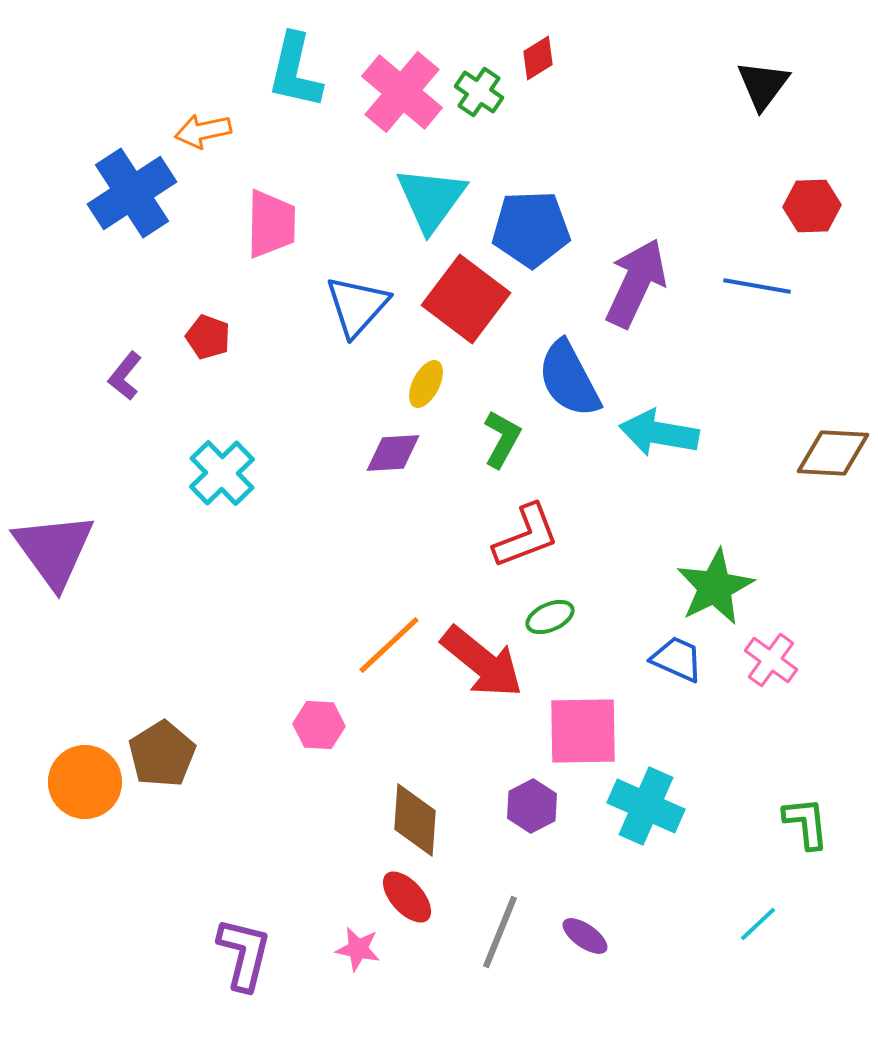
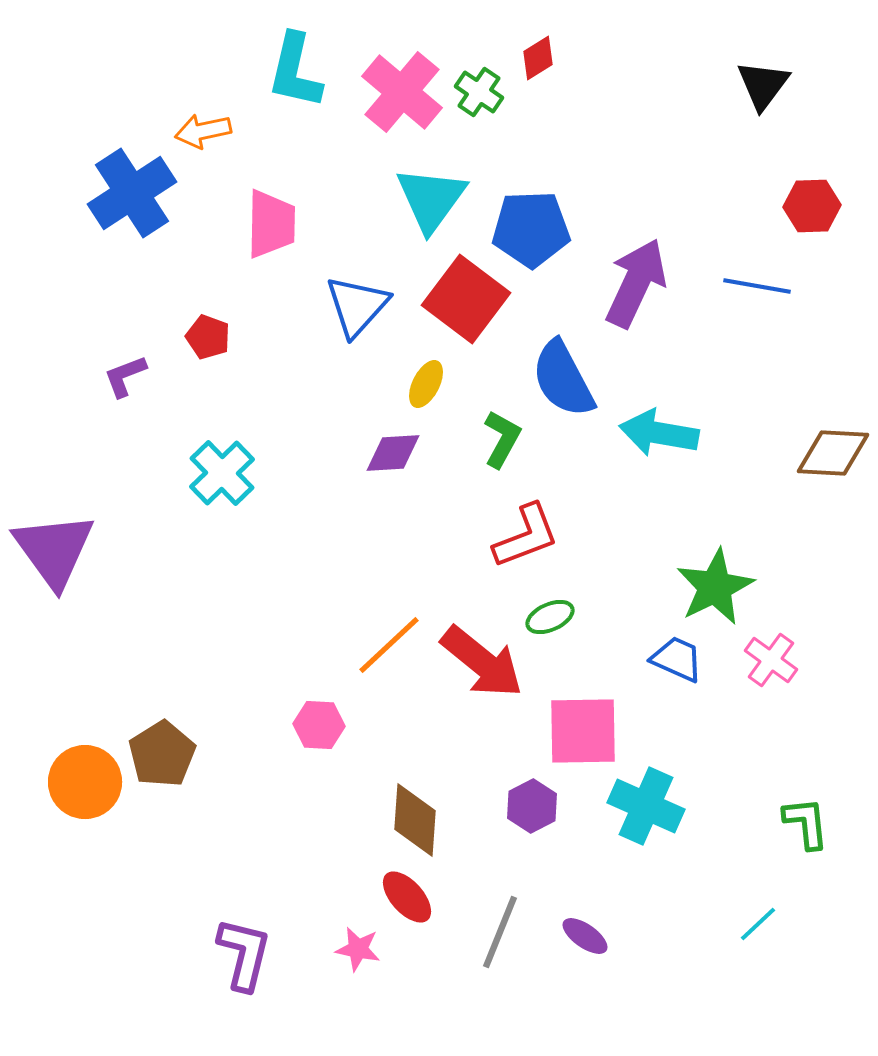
purple L-shape at (125, 376): rotated 30 degrees clockwise
blue semicircle at (569, 379): moved 6 px left
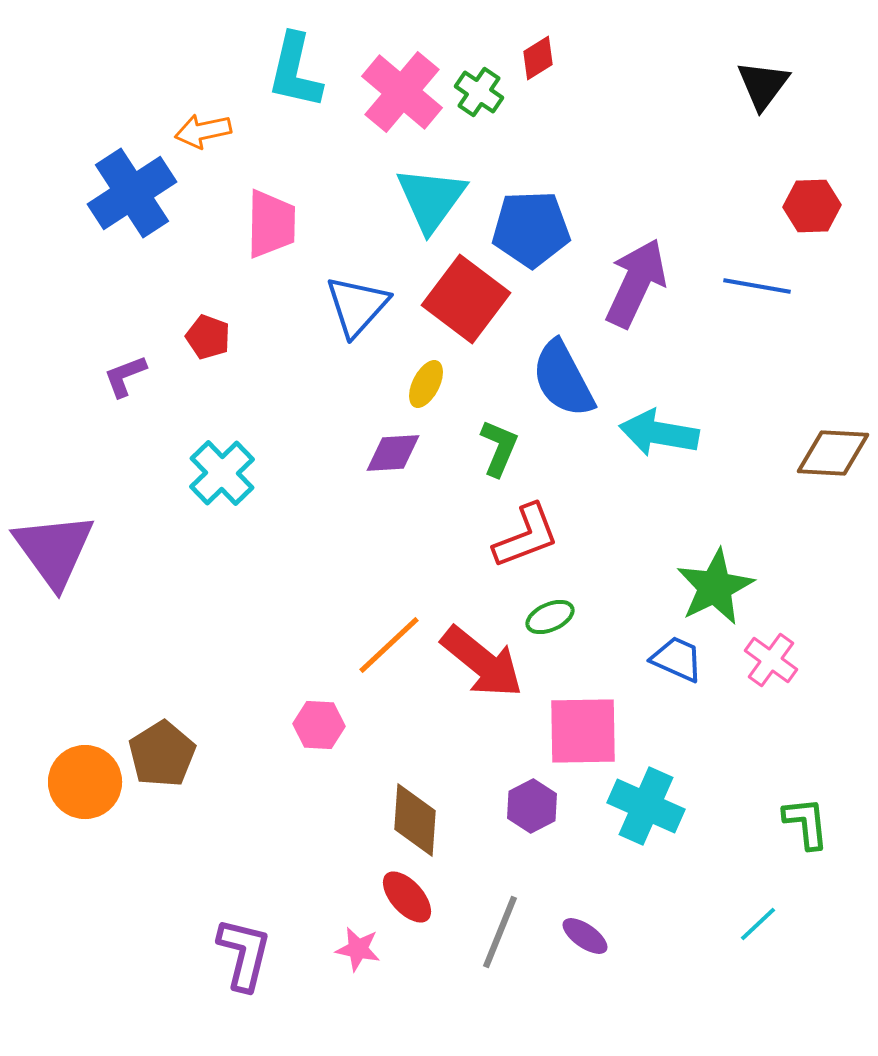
green L-shape at (502, 439): moved 3 px left, 9 px down; rotated 6 degrees counterclockwise
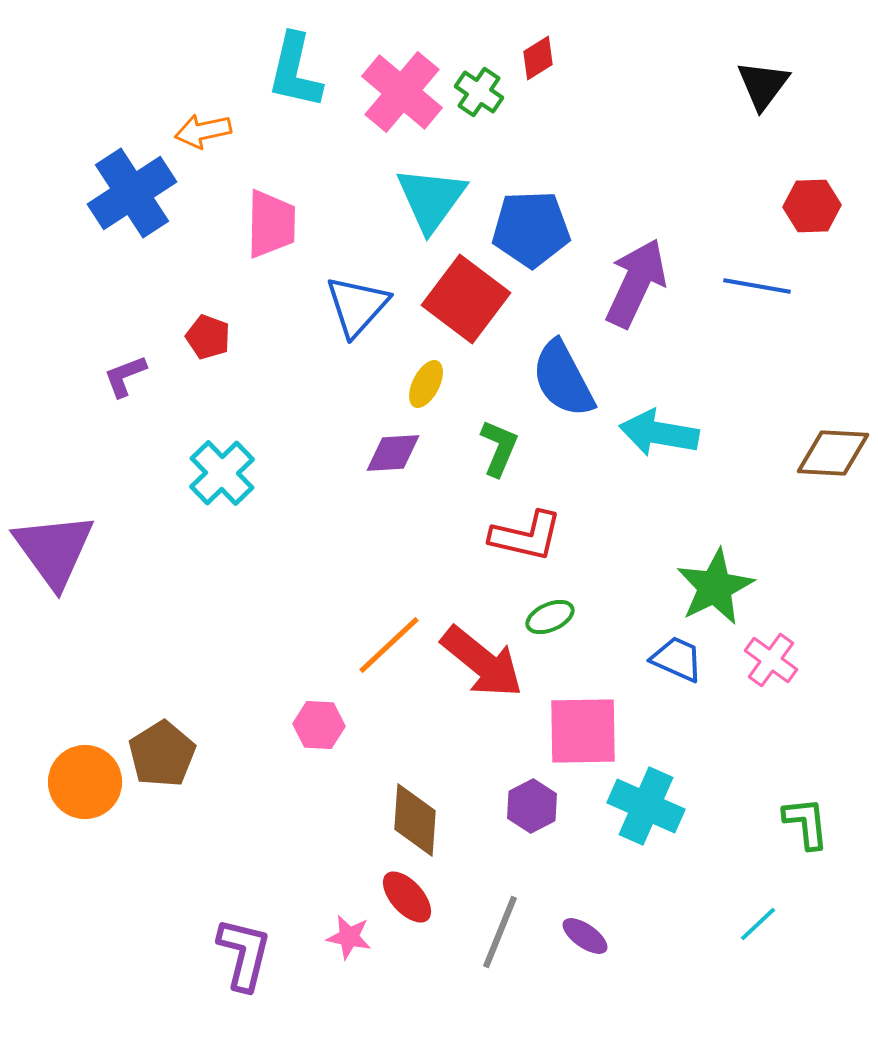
red L-shape at (526, 536): rotated 34 degrees clockwise
pink star at (358, 949): moved 9 px left, 12 px up
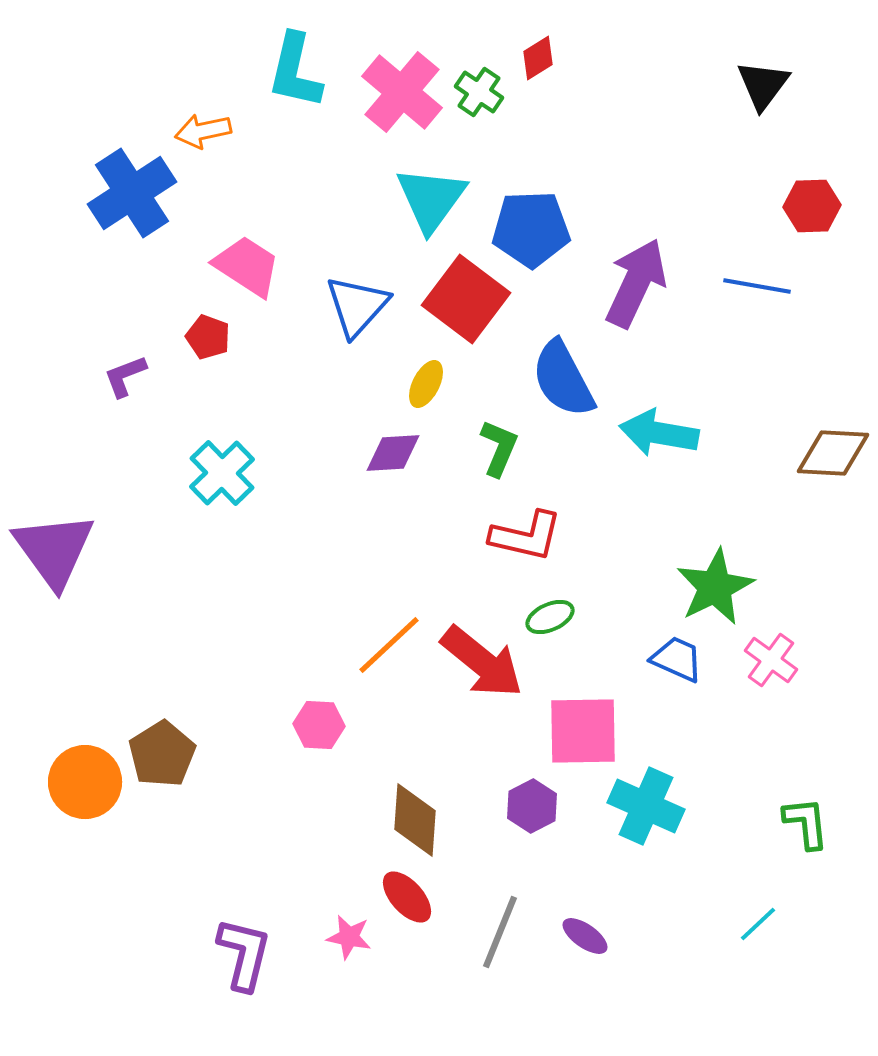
pink trapezoid at (271, 224): moved 24 px left, 42 px down; rotated 58 degrees counterclockwise
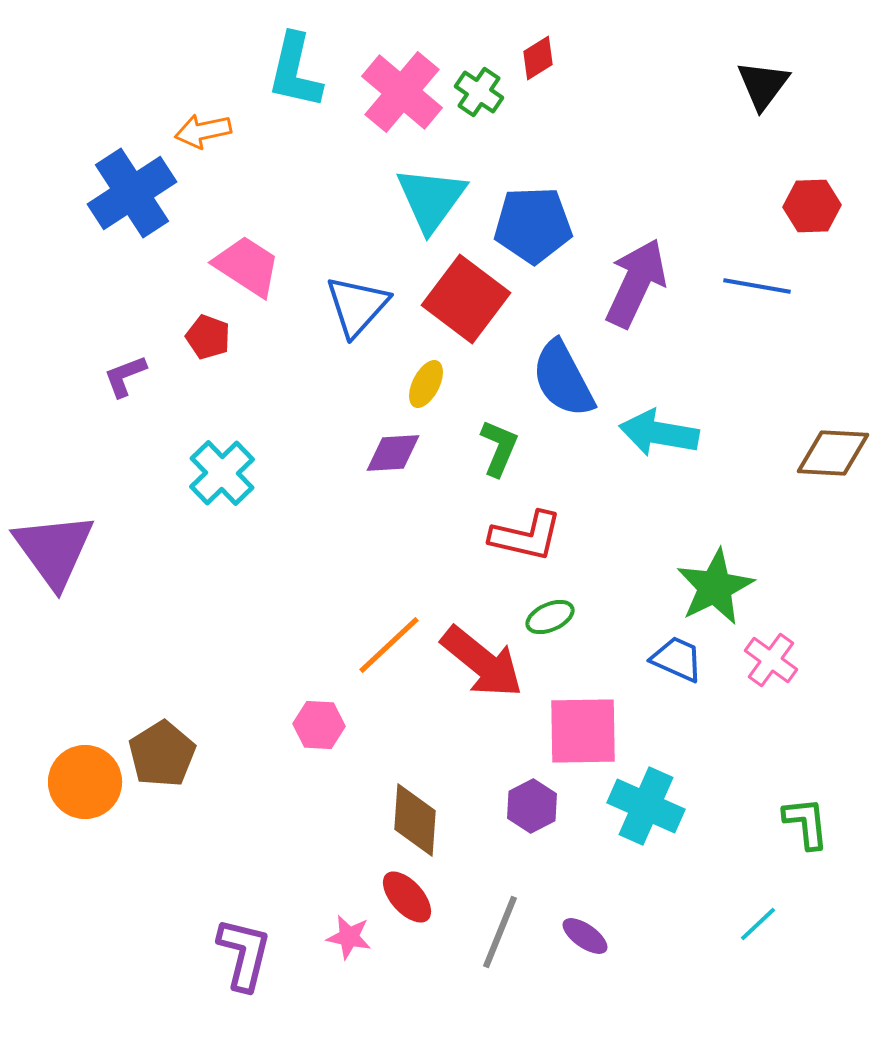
blue pentagon at (531, 229): moved 2 px right, 4 px up
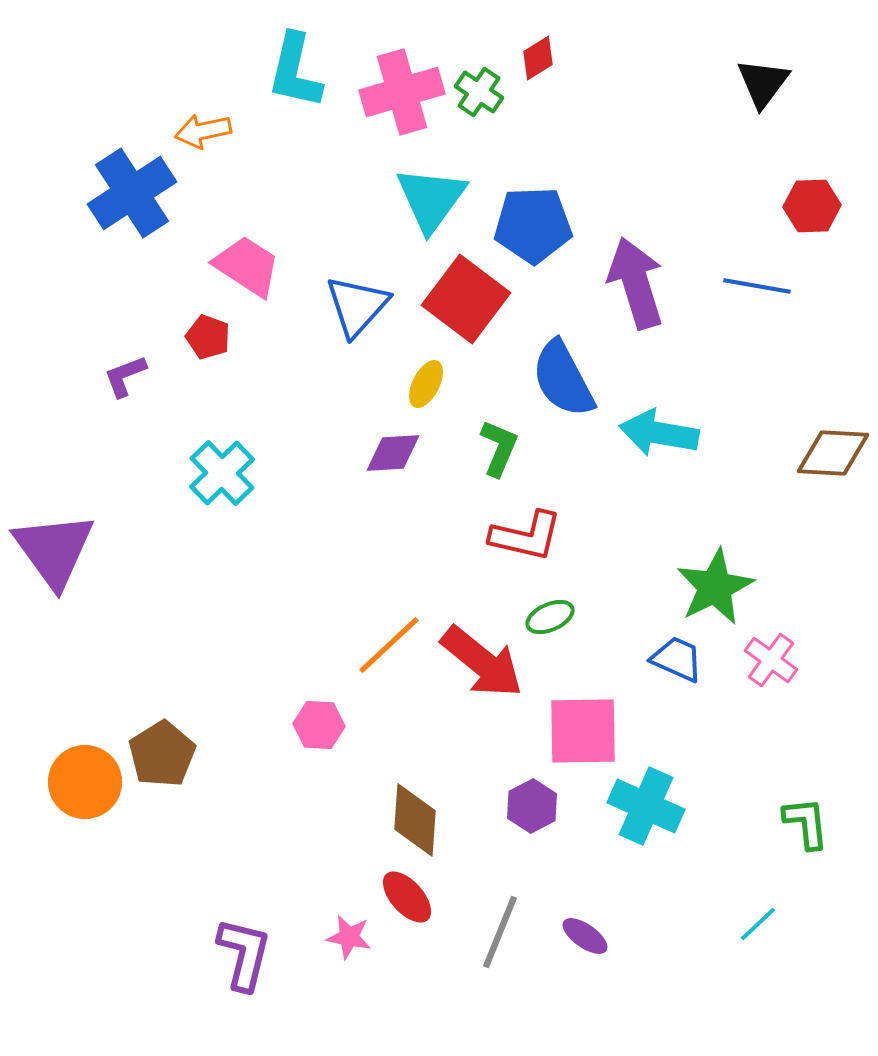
black triangle at (763, 85): moved 2 px up
pink cross at (402, 92): rotated 34 degrees clockwise
purple arrow at (636, 283): rotated 42 degrees counterclockwise
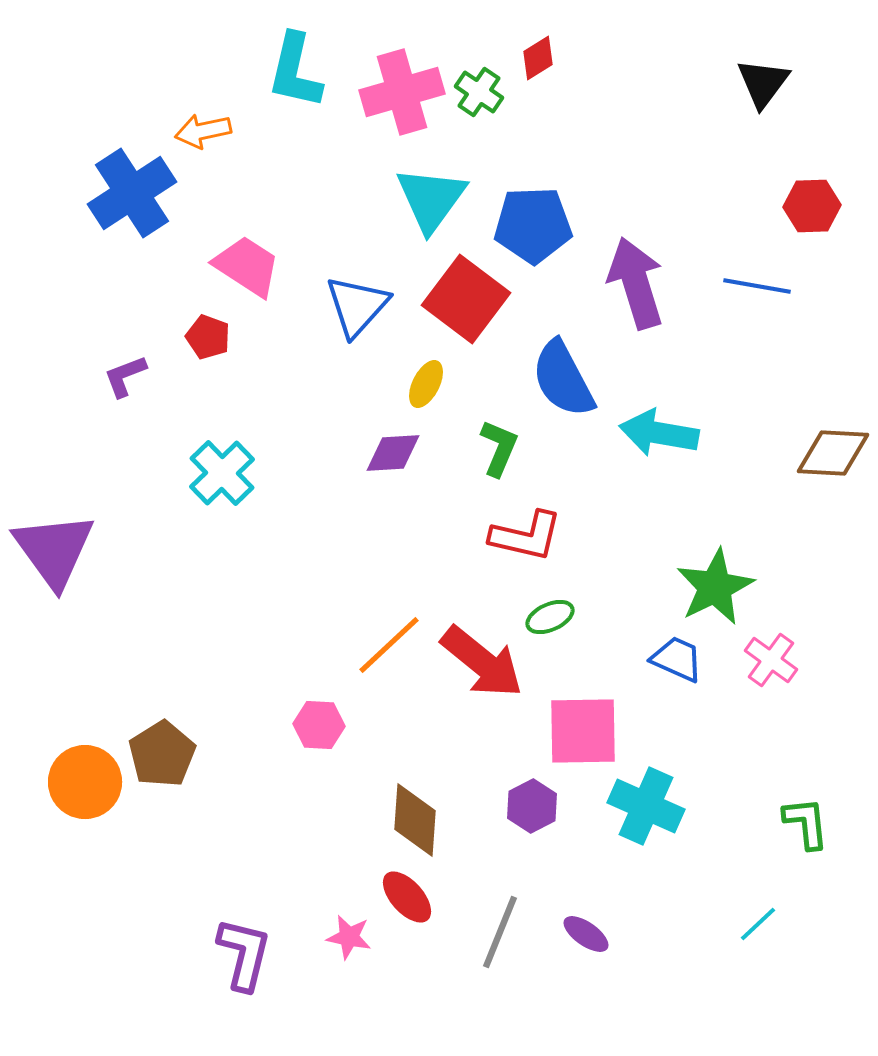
purple ellipse at (585, 936): moved 1 px right, 2 px up
